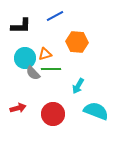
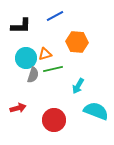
cyan circle: moved 1 px right
green line: moved 2 px right; rotated 12 degrees counterclockwise
gray semicircle: moved 2 px down; rotated 119 degrees counterclockwise
red circle: moved 1 px right, 6 px down
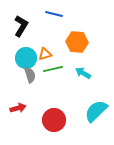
blue line: moved 1 px left, 2 px up; rotated 42 degrees clockwise
black L-shape: rotated 60 degrees counterclockwise
gray semicircle: moved 3 px left; rotated 35 degrees counterclockwise
cyan arrow: moved 5 px right, 13 px up; rotated 91 degrees clockwise
cyan semicircle: rotated 65 degrees counterclockwise
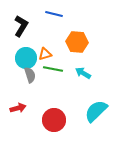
green line: rotated 24 degrees clockwise
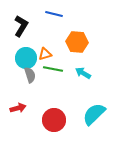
cyan semicircle: moved 2 px left, 3 px down
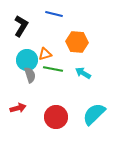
cyan circle: moved 1 px right, 2 px down
red circle: moved 2 px right, 3 px up
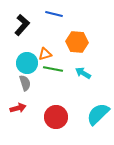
black L-shape: moved 1 px right, 1 px up; rotated 10 degrees clockwise
cyan circle: moved 3 px down
gray semicircle: moved 5 px left, 8 px down
cyan semicircle: moved 4 px right
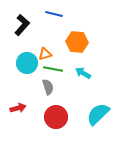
gray semicircle: moved 23 px right, 4 px down
